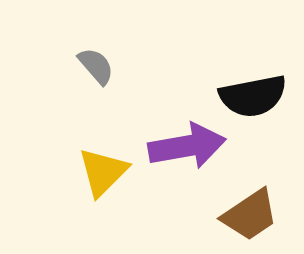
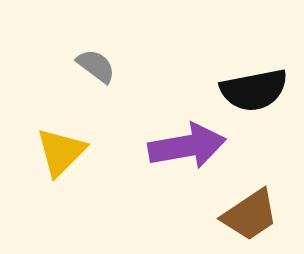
gray semicircle: rotated 12 degrees counterclockwise
black semicircle: moved 1 px right, 6 px up
yellow triangle: moved 42 px left, 20 px up
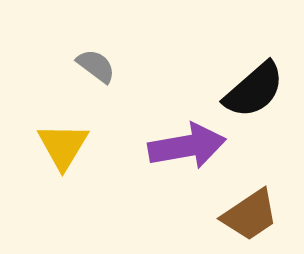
black semicircle: rotated 30 degrees counterclockwise
yellow triangle: moved 2 px right, 6 px up; rotated 14 degrees counterclockwise
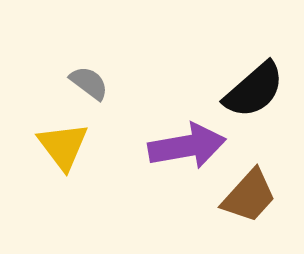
gray semicircle: moved 7 px left, 17 px down
yellow triangle: rotated 8 degrees counterclockwise
brown trapezoid: moved 1 px left, 19 px up; rotated 14 degrees counterclockwise
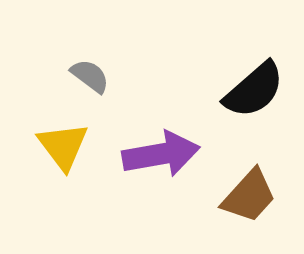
gray semicircle: moved 1 px right, 7 px up
purple arrow: moved 26 px left, 8 px down
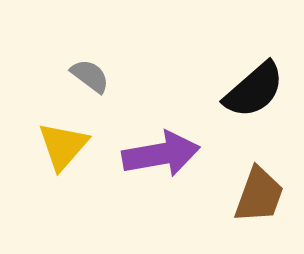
yellow triangle: rotated 18 degrees clockwise
brown trapezoid: moved 10 px right, 1 px up; rotated 22 degrees counterclockwise
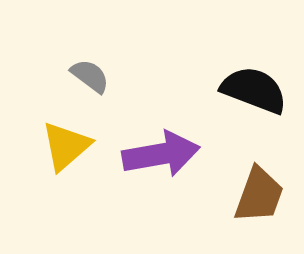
black semicircle: rotated 118 degrees counterclockwise
yellow triangle: moved 3 px right; rotated 8 degrees clockwise
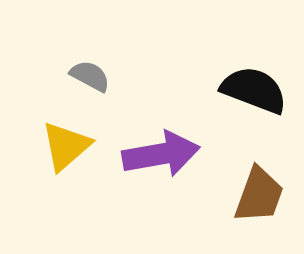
gray semicircle: rotated 9 degrees counterclockwise
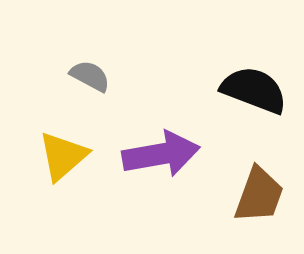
yellow triangle: moved 3 px left, 10 px down
